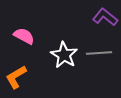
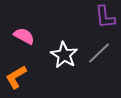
purple L-shape: rotated 135 degrees counterclockwise
gray line: rotated 40 degrees counterclockwise
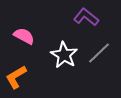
purple L-shape: moved 19 px left; rotated 135 degrees clockwise
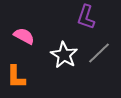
purple L-shape: rotated 110 degrees counterclockwise
orange L-shape: rotated 60 degrees counterclockwise
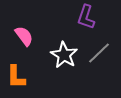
pink semicircle: rotated 25 degrees clockwise
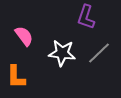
white star: moved 2 px left, 2 px up; rotated 24 degrees counterclockwise
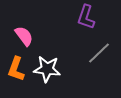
white star: moved 15 px left, 16 px down
orange L-shape: moved 8 px up; rotated 20 degrees clockwise
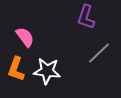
pink semicircle: moved 1 px right, 1 px down
white star: moved 2 px down
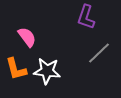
pink semicircle: moved 2 px right
orange L-shape: rotated 35 degrees counterclockwise
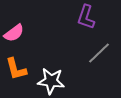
pink semicircle: moved 13 px left, 4 px up; rotated 90 degrees clockwise
white star: moved 4 px right, 10 px down
